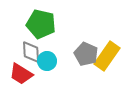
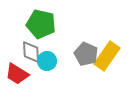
red trapezoid: moved 4 px left
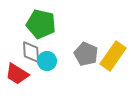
yellow rectangle: moved 6 px right
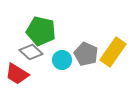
green pentagon: moved 7 px down
gray diamond: rotated 45 degrees counterclockwise
yellow rectangle: moved 4 px up
cyan circle: moved 15 px right, 1 px up
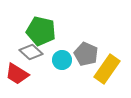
yellow rectangle: moved 6 px left, 17 px down
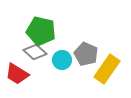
gray diamond: moved 4 px right
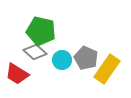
gray pentagon: moved 4 px down
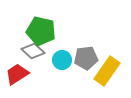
gray diamond: moved 2 px left, 1 px up
gray pentagon: rotated 30 degrees counterclockwise
yellow rectangle: moved 2 px down
red trapezoid: rotated 115 degrees clockwise
